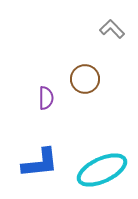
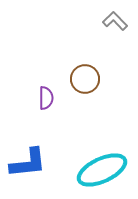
gray L-shape: moved 3 px right, 8 px up
blue L-shape: moved 12 px left
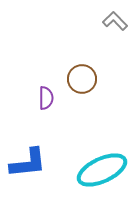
brown circle: moved 3 px left
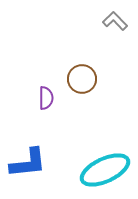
cyan ellipse: moved 3 px right
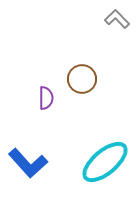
gray L-shape: moved 2 px right, 2 px up
blue L-shape: rotated 54 degrees clockwise
cyan ellipse: moved 8 px up; rotated 15 degrees counterclockwise
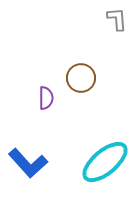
gray L-shape: rotated 40 degrees clockwise
brown circle: moved 1 px left, 1 px up
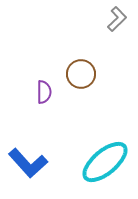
gray L-shape: rotated 50 degrees clockwise
brown circle: moved 4 px up
purple semicircle: moved 2 px left, 6 px up
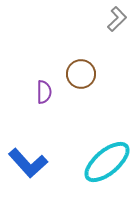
cyan ellipse: moved 2 px right
